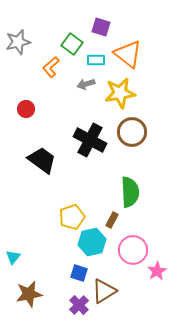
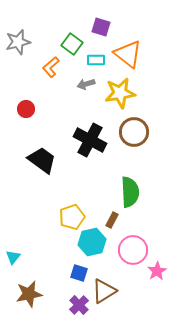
brown circle: moved 2 px right
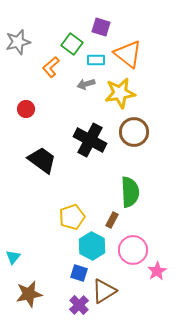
cyan hexagon: moved 4 px down; rotated 20 degrees counterclockwise
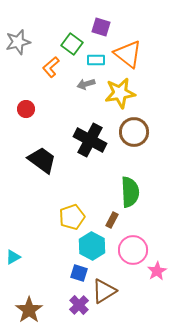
cyan triangle: rotated 21 degrees clockwise
brown star: moved 16 px down; rotated 24 degrees counterclockwise
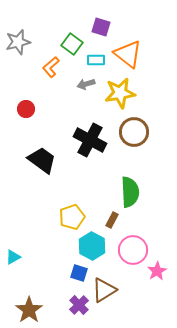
brown triangle: moved 1 px up
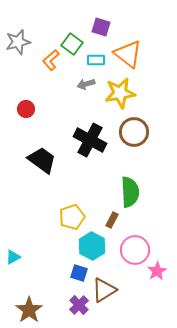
orange L-shape: moved 7 px up
pink circle: moved 2 px right
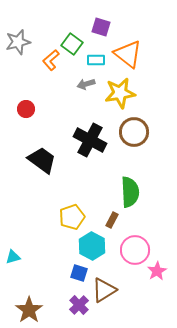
cyan triangle: rotated 14 degrees clockwise
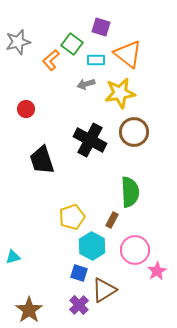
black trapezoid: rotated 144 degrees counterclockwise
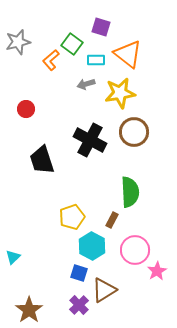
cyan triangle: rotated 28 degrees counterclockwise
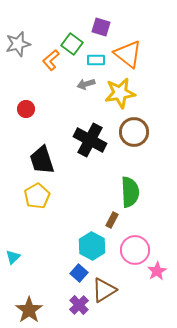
gray star: moved 2 px down
yellow pentagon: moved 35 px left, 21 px up; rotated 10 degrees counterclockwise
blue square: rotated 24 degrees clockwise
